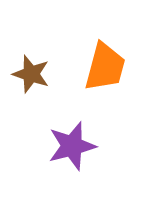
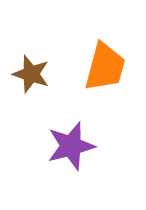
purple star: moved 1 px left
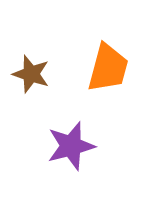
orange trapezoid: moved 3 px right, 1 px down
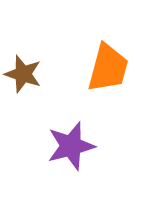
brown star: moved 8 px left
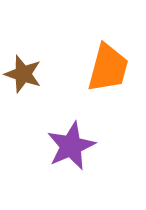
purple star: rotated 9 degrees counterclockwise
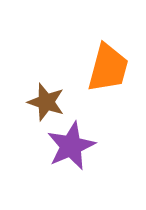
brown star: moved 23 px right, 28 px down
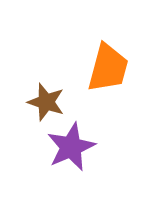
purple star: moved 1 px down
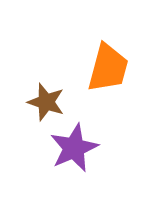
purple star: moved 3 px right, 1 px down
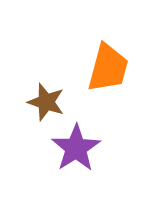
purple star: moved 2 px right; rotated 9 degrees counterclockwise
